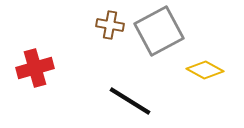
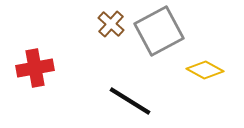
brown cross: moved 1 px right, 1 px up; rotated 32 degrees clockwise
red cross: rotated 6 degrees clockwise
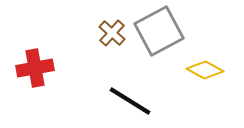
brown cross: moved 1 px right, 9 px down
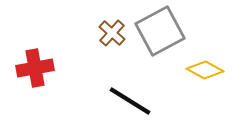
gray square: moved 1 px right
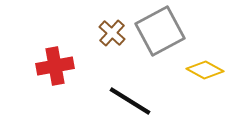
red cross: moved 20 px right, 2 px up
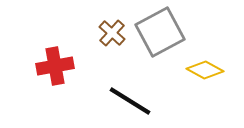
gray square: moved 1 px down
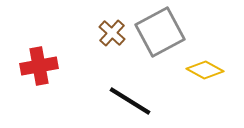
red cross: moved 16 px left
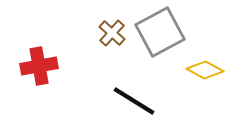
black line: moved 4 px right
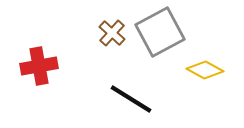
black line: moved 3 px left, 2 px up
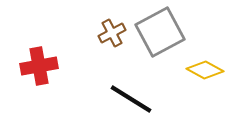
brown cross: rotated 20 degrees clockwise
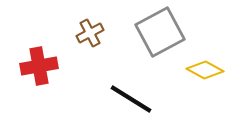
brown cross: moved 22 px left
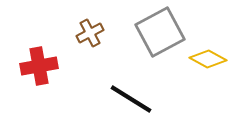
yellow diamond: moved 3 px right, 11 px up
